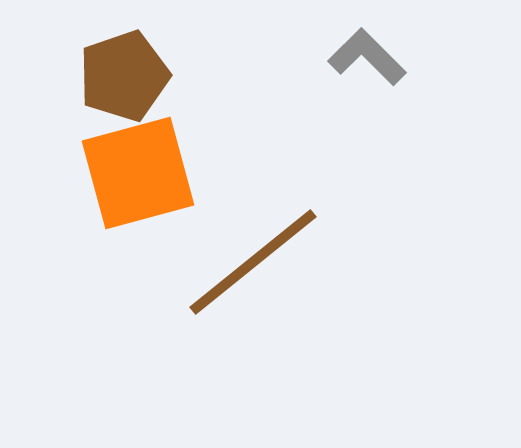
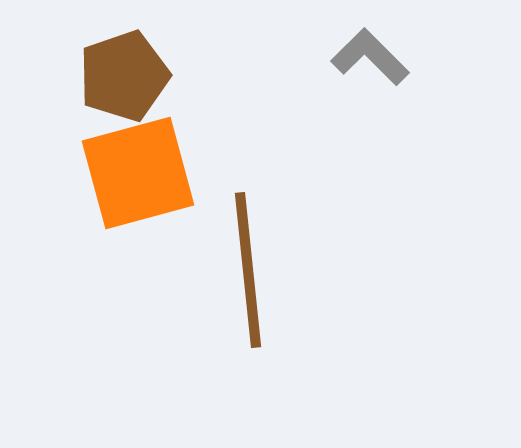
gray L-shape: moved 3 px right
brown line: moved 5 px left, 8 px down; rotated 57 degrees counterclockwise
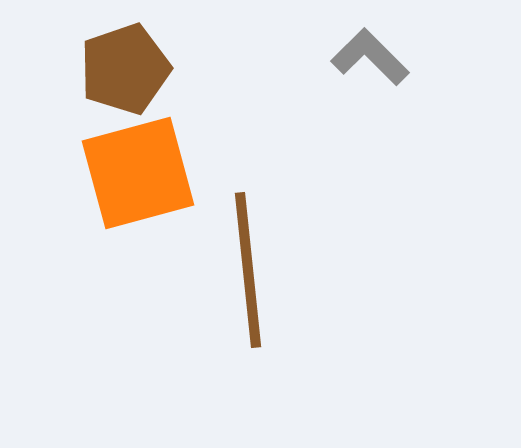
brown pentagon: moved 1 px right, 7 px up
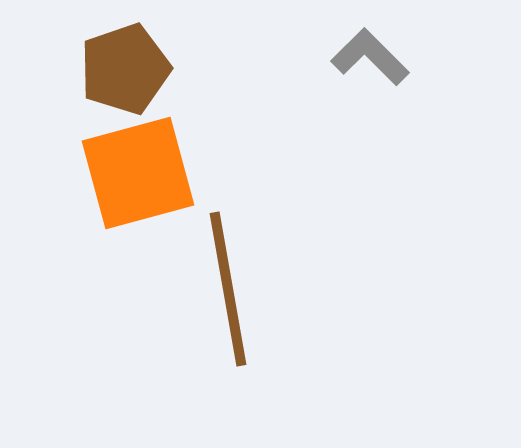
brown line: moved 20 px left, 19 px down; rotated 4 degrees counterclockwise
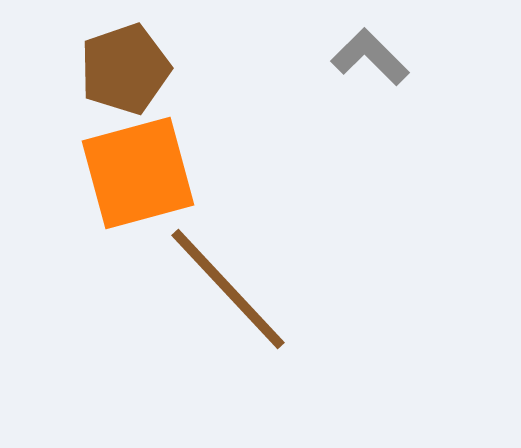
brown line: rotated 33 degrees counterclockwise
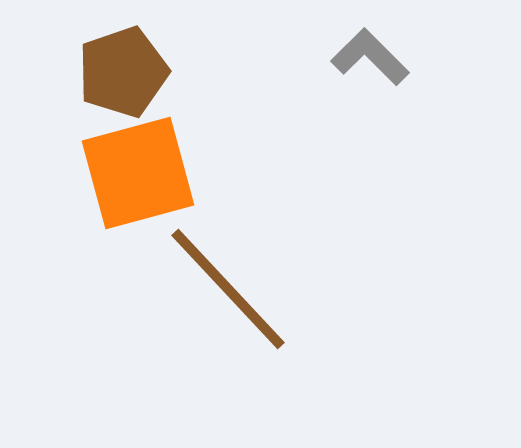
brown pentagon: moved 2 px left, 3 px down
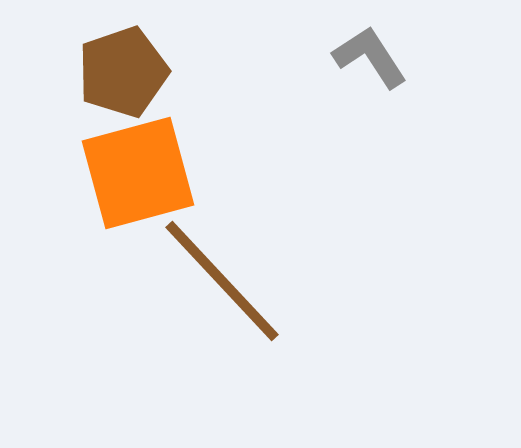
gray L-shape: rotated 12 degrees clockwise
brown line: moved 6 px left, 8 px up
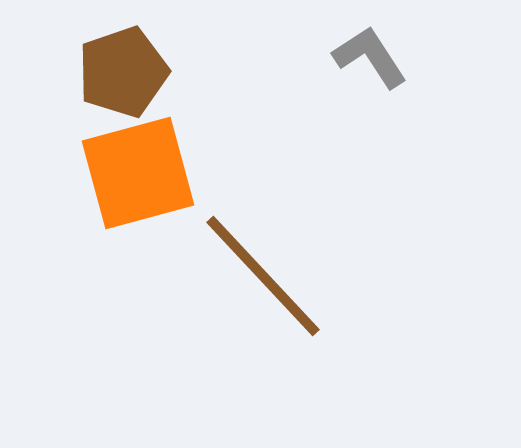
brown line: moved 41 px right, 5 px up
